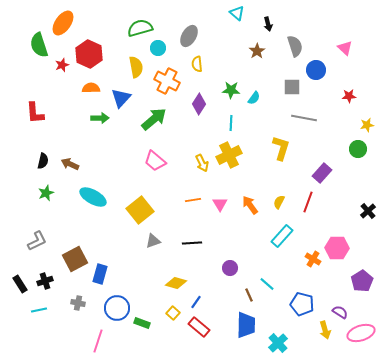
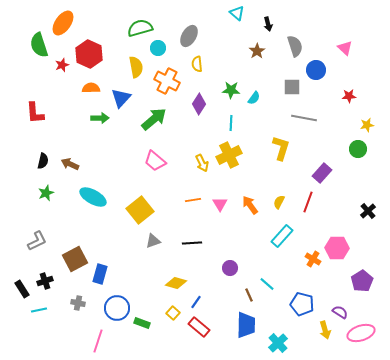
black rectangle at (20, 284): moved 2 px right, 5 px down
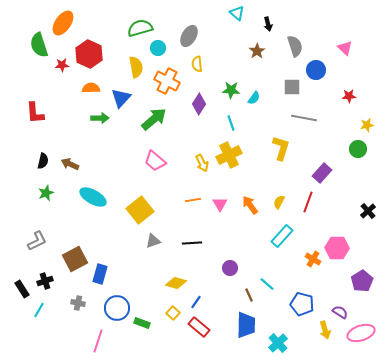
red star at (62, 65): rotated 16 degrees clockwise
cyan line at (231, 123): rotated 21 degrees counterclockwise
cyan line at (39, 310): rotated 49 degrees counterclockwise
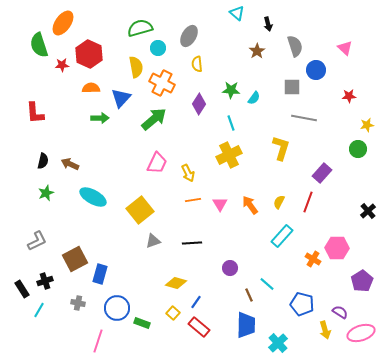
orange cross at (167, 81): moved 5 px left, 2 px down
pink trapezoid at (155, 161): moved 2 px right, 2 px down; rotated 105 degrees counterclockwise
yellow arrow at (202, 163): moved 14 px left, 10 px down
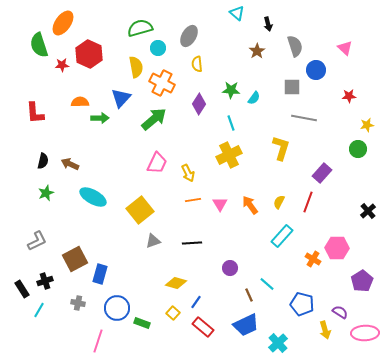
orange semicircle at (91, 88): moved 11 px left, 14 px down
blue trapezoid at (246, 325): rotated 64 degrees clockwise
red rectangle at (199, 327): moved 4 px right
pink ellipse at (361, 333): moved 4 px right; rotated 16 degrees clockwise
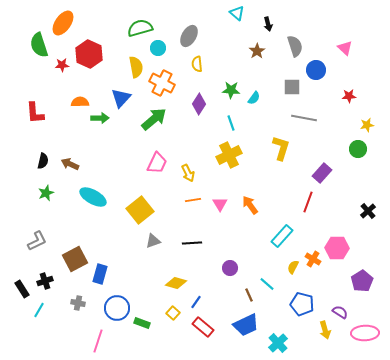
yellow semicircle at (279, 202): moved 14 px right, 65 px down
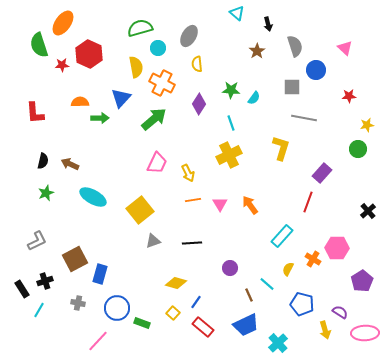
yellow semicircle at (293, 267): moved 5 px left, 2 px down
pink line at (98, 341): rotated 25 degrees clockwise
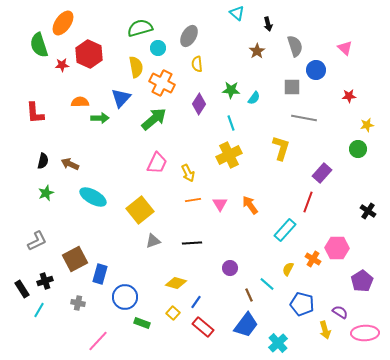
black cross at (368, 211): rotated 14 degrees counterclockwise
cyan rectangle at (282, 236): moved 3 px right, 6 px up
blue circle at (117, 308): moved 8 px right, 11 px up
blue trapezoid at (246, 325): rotated 28 degrees counterclockwise
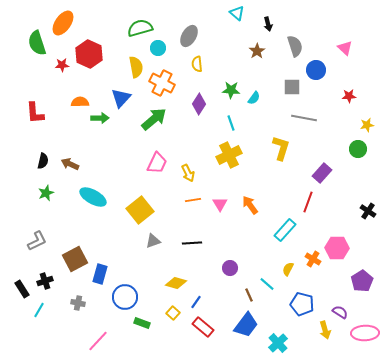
green semicircle at (39, 45): moved 2 px left, 2 px up
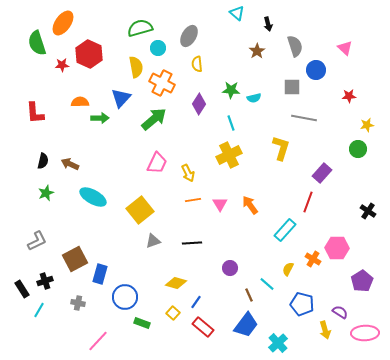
cyan semicircle at (254, 98): rotated 40 degrees clockwise
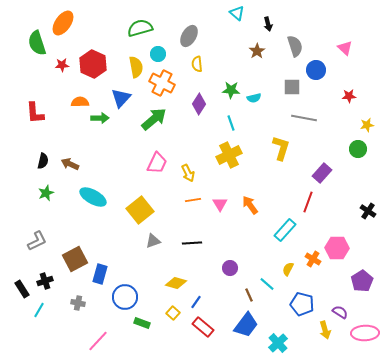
cyan circle at (158, 48): moved 6 px down
red hexagon at (89, 54): moved 4 px right, 10 px down
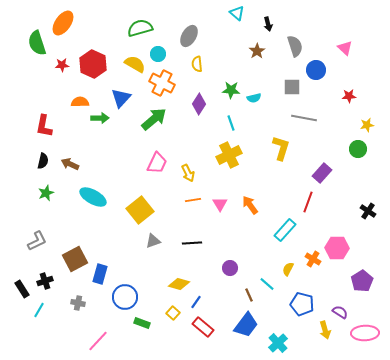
yellow semicircle at (136, 67): moved 1 px left, 3 px up; rotated 50 degrees counterclockwise
red L-shape at (35, 113): moved 9 px right, 13 px down; rotated 15 degrees clockwise
yellow diamond at (176, 283): moved 3 px right, 1 px down
